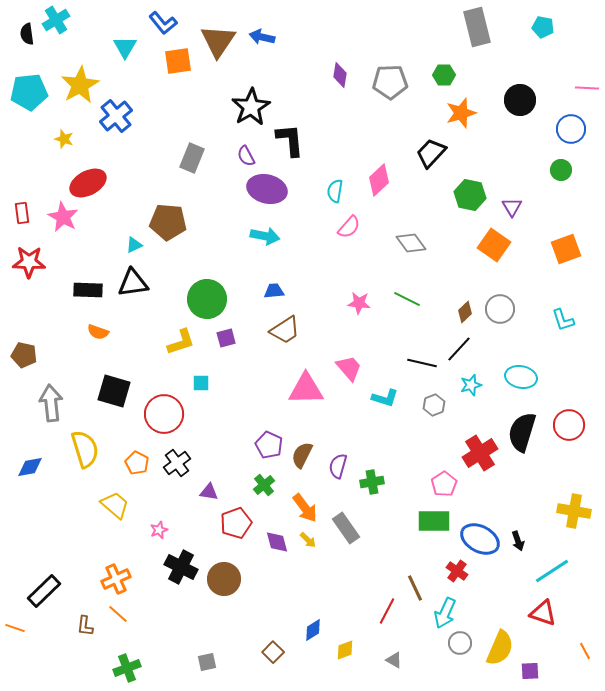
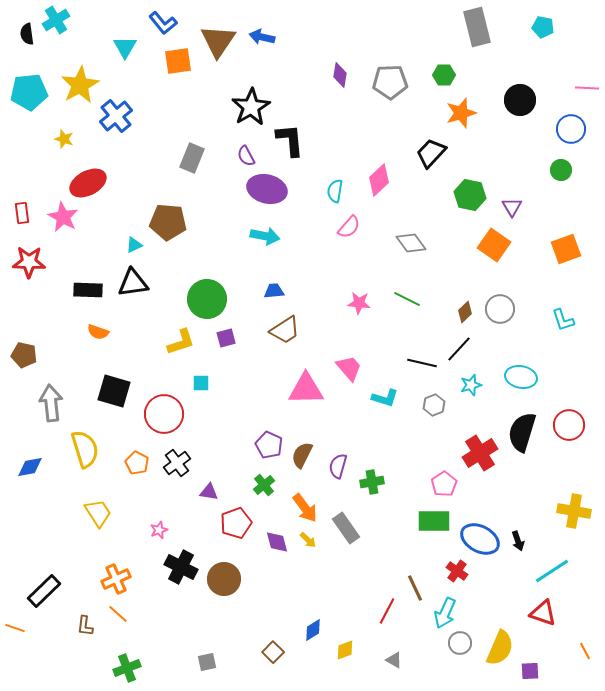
yellow trapezoid at (115, 505): moved 17 px left, 8 px down; rotated 16 degrees clockwise
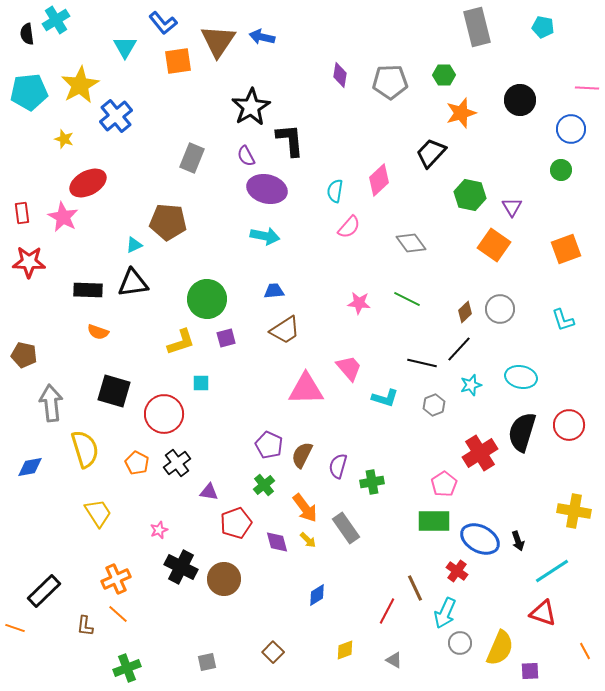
blue diamond at (313, 630): moved 4 px right, 35 px up
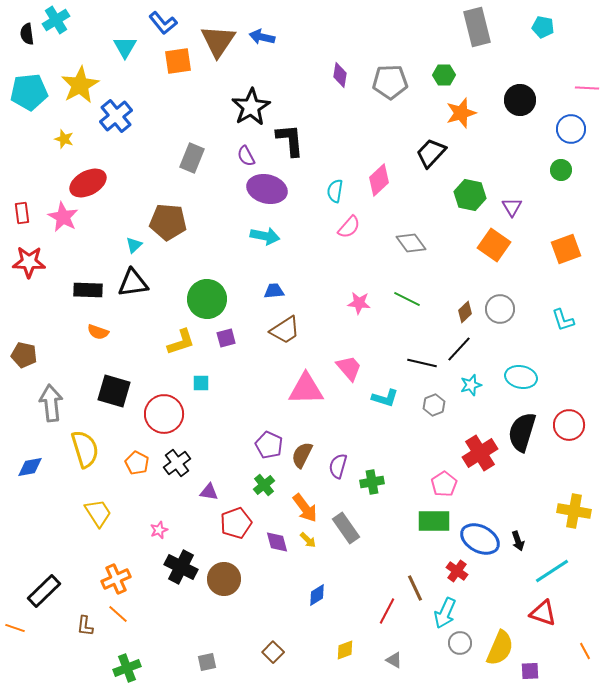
cyan triangle at (134, 245): rotated 18 degrees counterclockwise
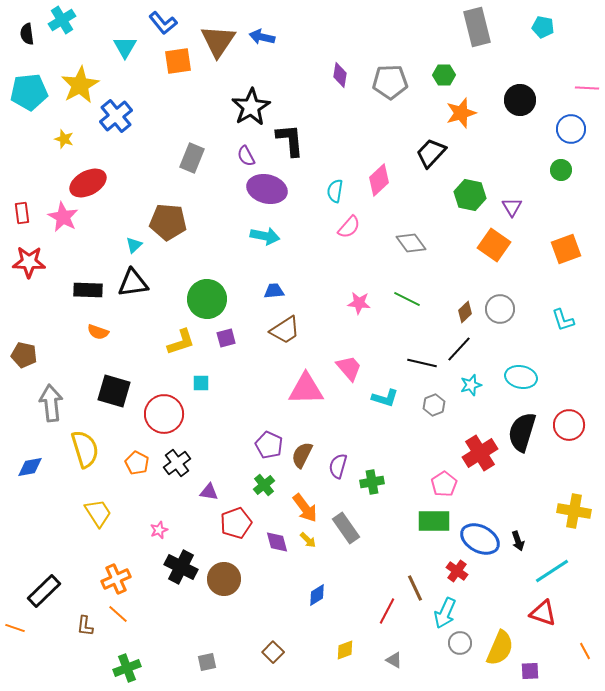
cyan cross at (56, 20): moved 6 px right
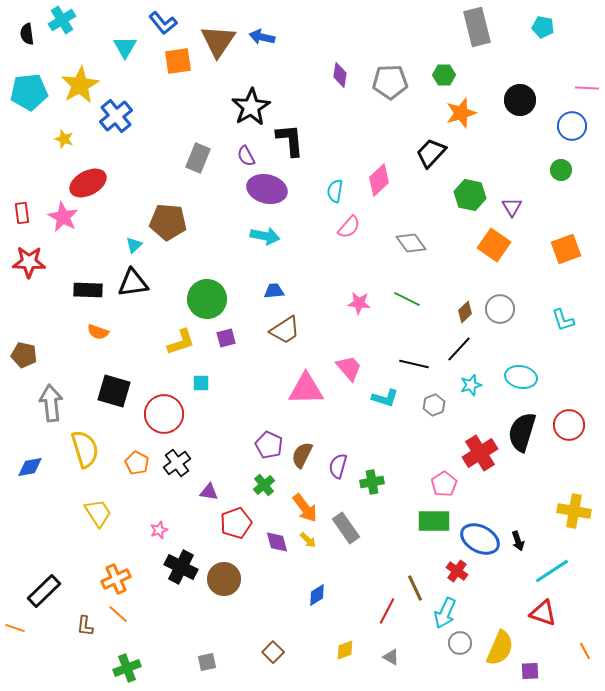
blue circle at (571, 129): moved 1 px right, 3 px up
gray rectangle at (192, 158): moved 6 px right
black line at (422, 363): moved 8 px left, 1 px down
gray triangle at (394, 660): moved 3 px left, 3 px up
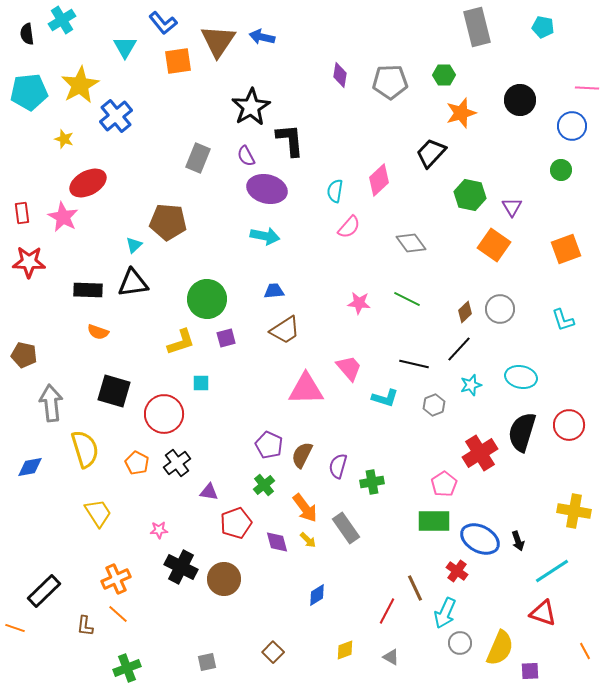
pink star at (159, 530): rotated 18 degrees clockwise
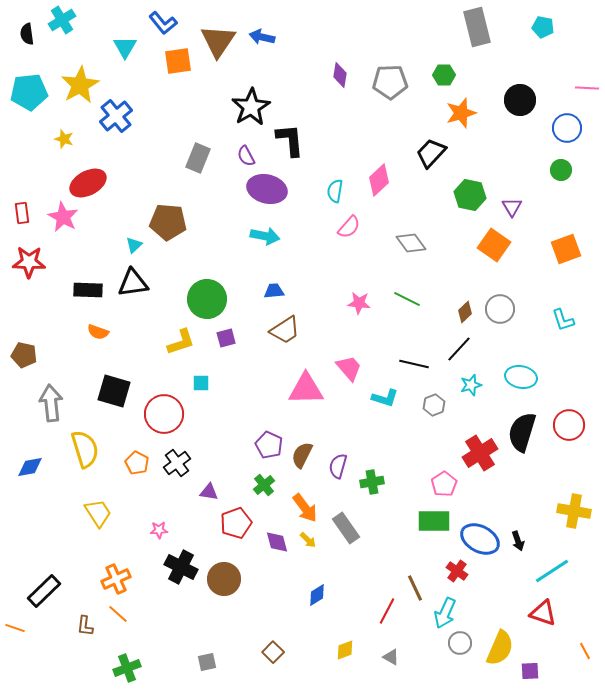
blue circle at (572, 126): moved 5 px left, 2 px down
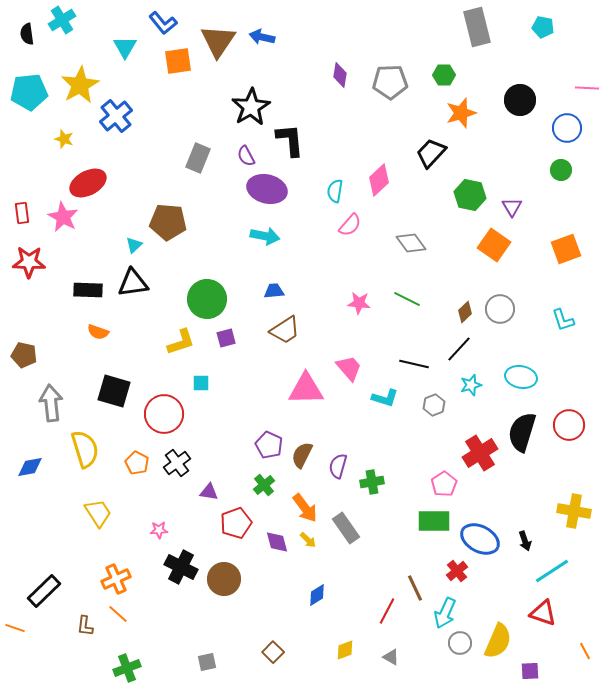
pink semicircle at (349, 227): moved 1 px right, 2 px up
black arrow at (518, 541): moved 7 px right
red cross at (457, 571): rotated 15 degrees clockwise
yellow semicircle at (500, 648): moved 2 px left, 7 px up
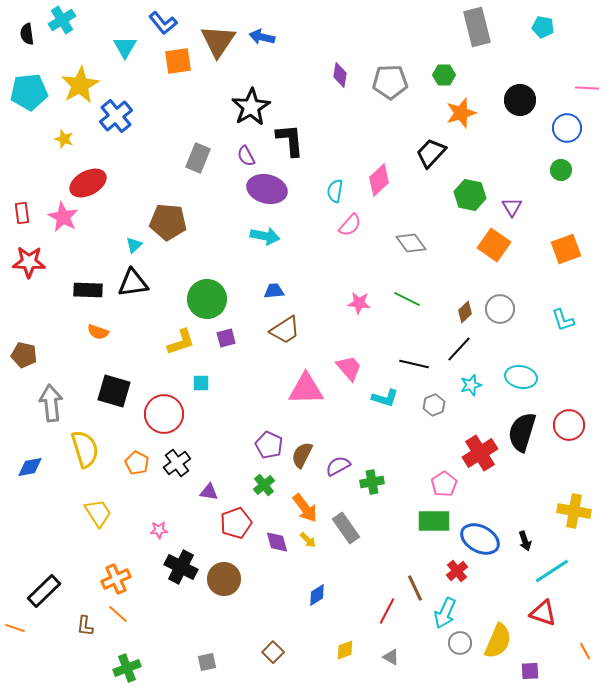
purple semicircle at (338, 466): rotated 45 degrees clockwise
